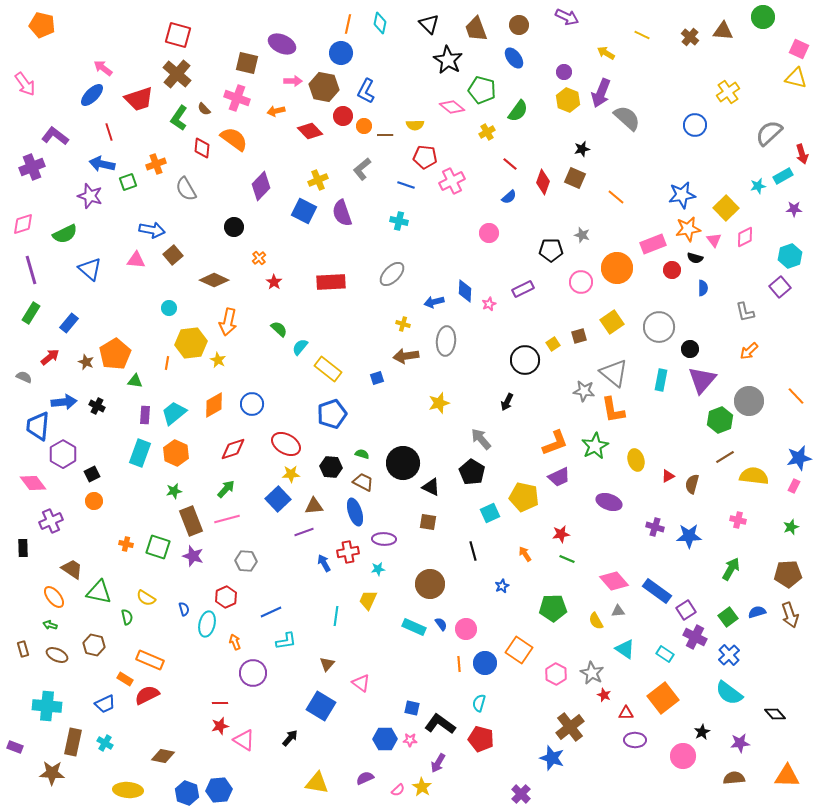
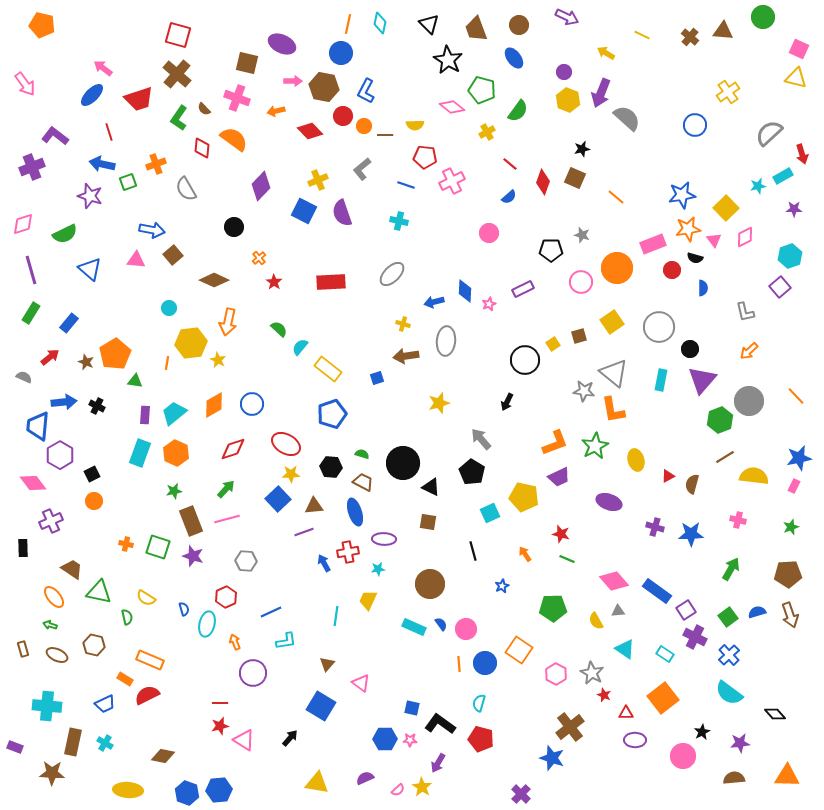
purple hexagon at (63, 454): moved 3 px left, 1 px down
red star at (561, 534): rotated 24 degrees clockwise
blue star at (689, 536): moved 2 px right, 2 px up
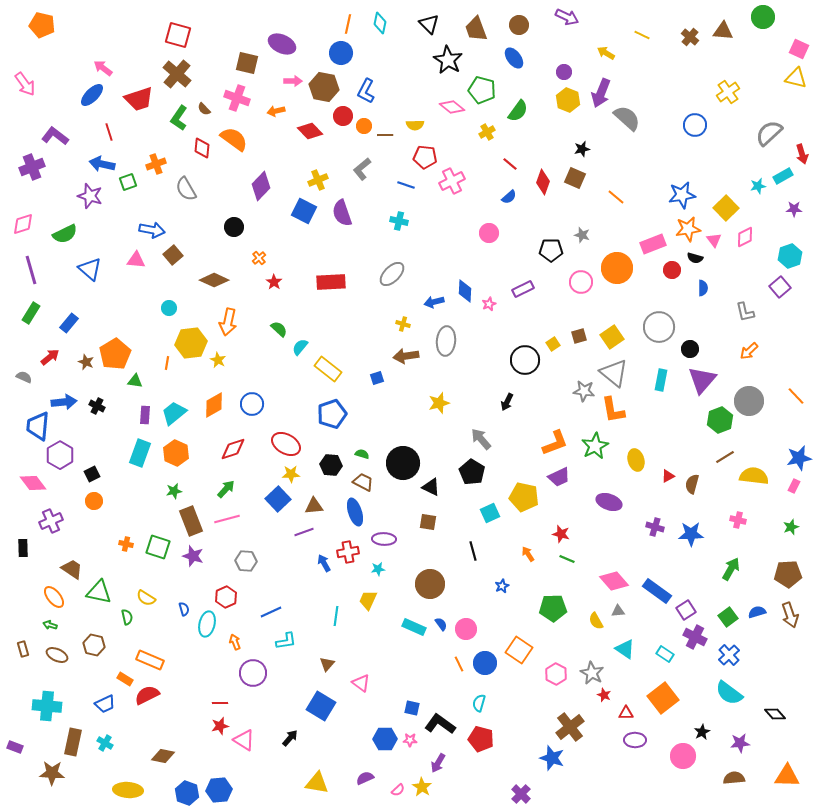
yellow square at (612, 322): moved 15 px down
black hexagon at (331, 467): moved 2 px up
orange arrow at (525, 554): moved 3 px right
orange line at (459, 664): rotated 21 degrees counterclockwise
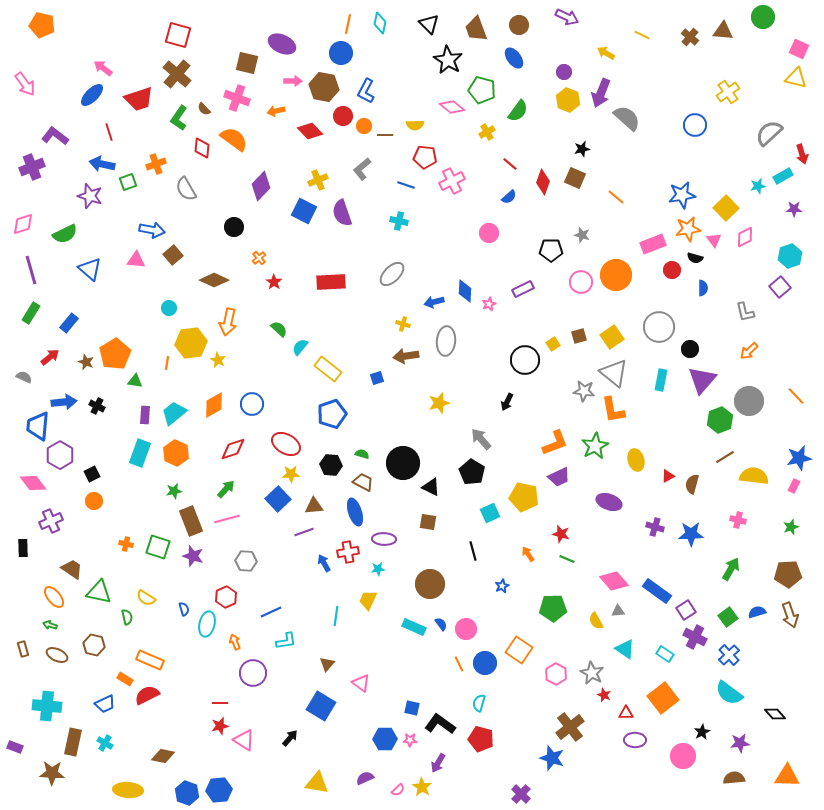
orange circle at (617, 268): moved 1 px left, 7 px down
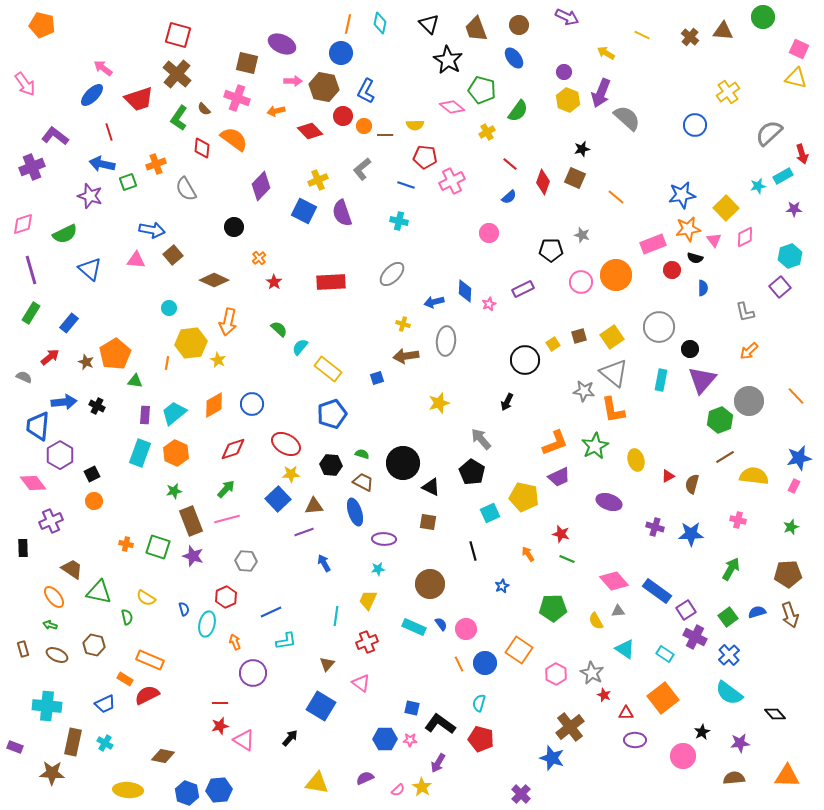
red cross at (348, 552): moved 19 px right, 90 px down; rotated 10 degrees counterclockwise
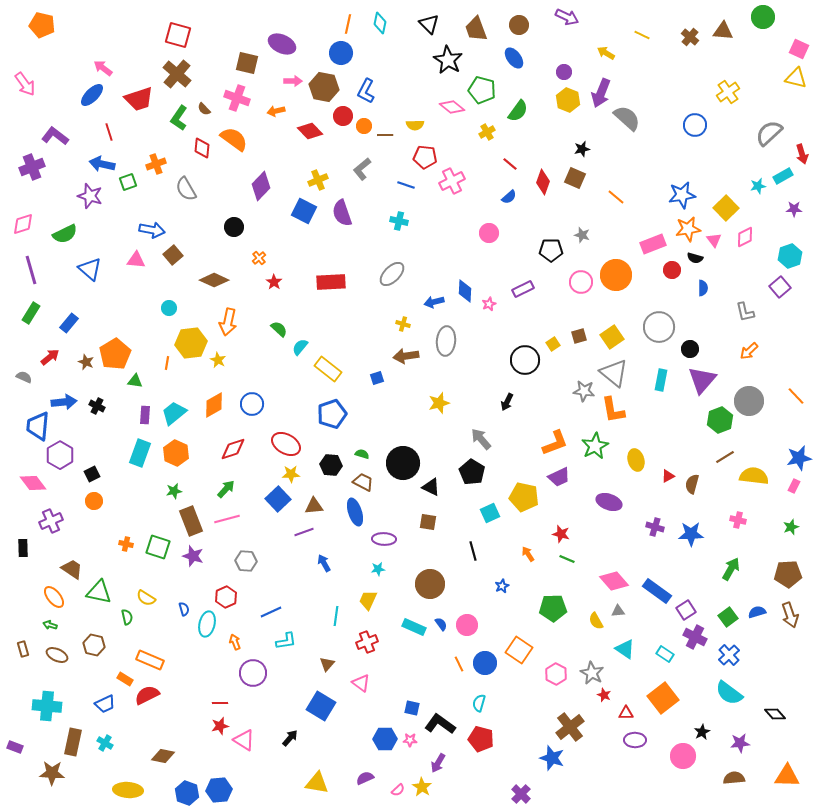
pink circle at (466, 629): moved 1 px right, 4 px up
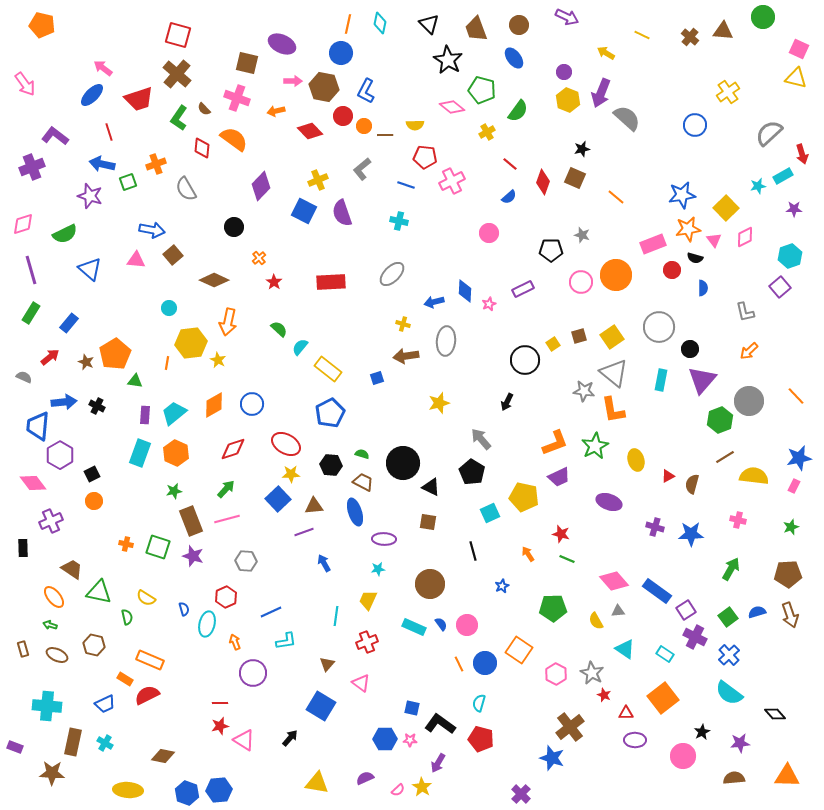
blue pentagon at (332, 414): moved 2 px left, 1 px up; rotated 8 degrees counterclockwise
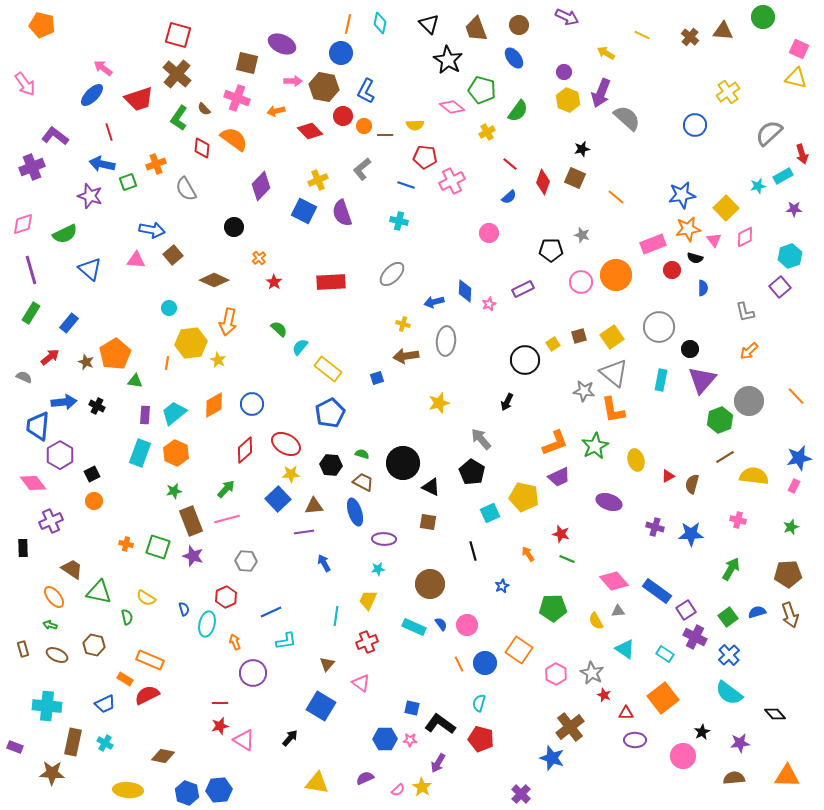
red diamond at (233, 449): moved 12 px right, 1 px down; rotated 24 degrees counterclockwise
purple line at (304, 532): rotated 12 degrees clockwise
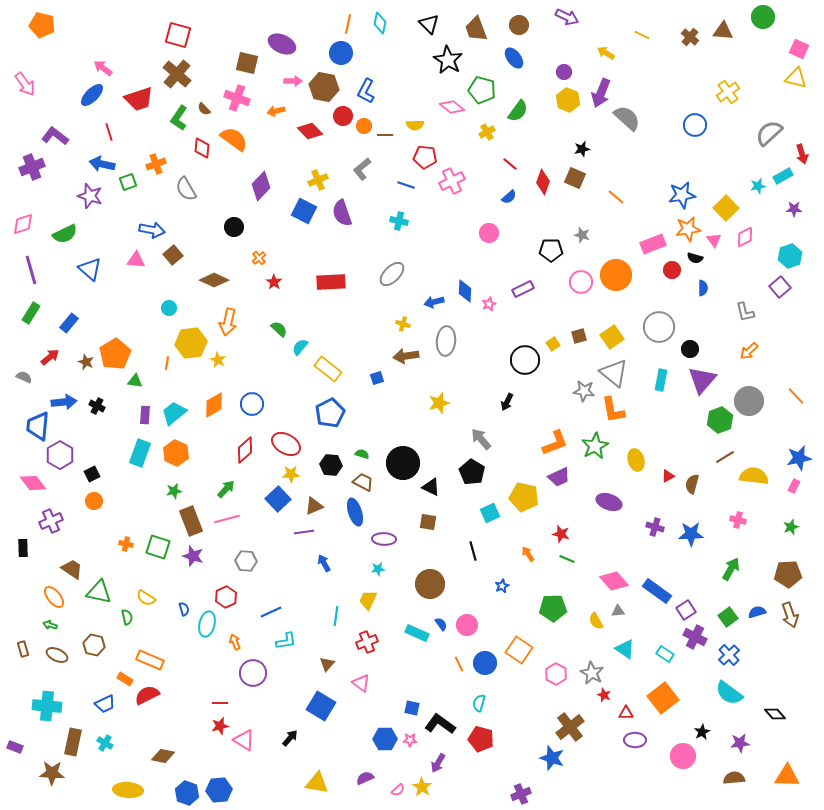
brown triangle at (314, 506): rotated 18 degrees counterclockwise
cyan rectangle at (414, 627): moved 3 px right, 6 px down
purple cross at (521, 794): rotated 24 degrees clockwise
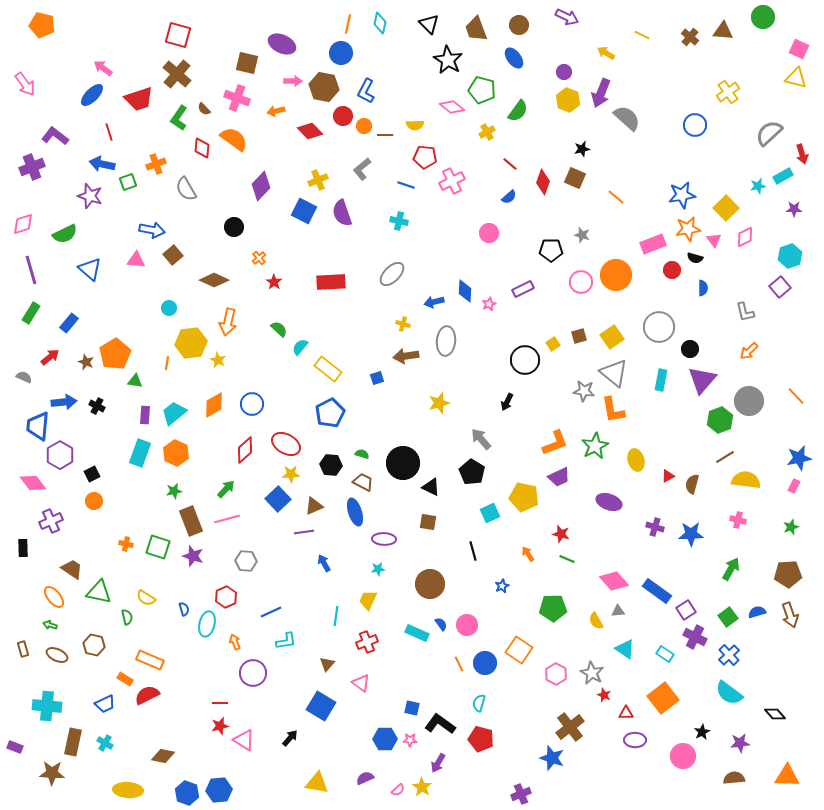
yellow semicircle at (754, 476): moved 8 px left, 4 px down
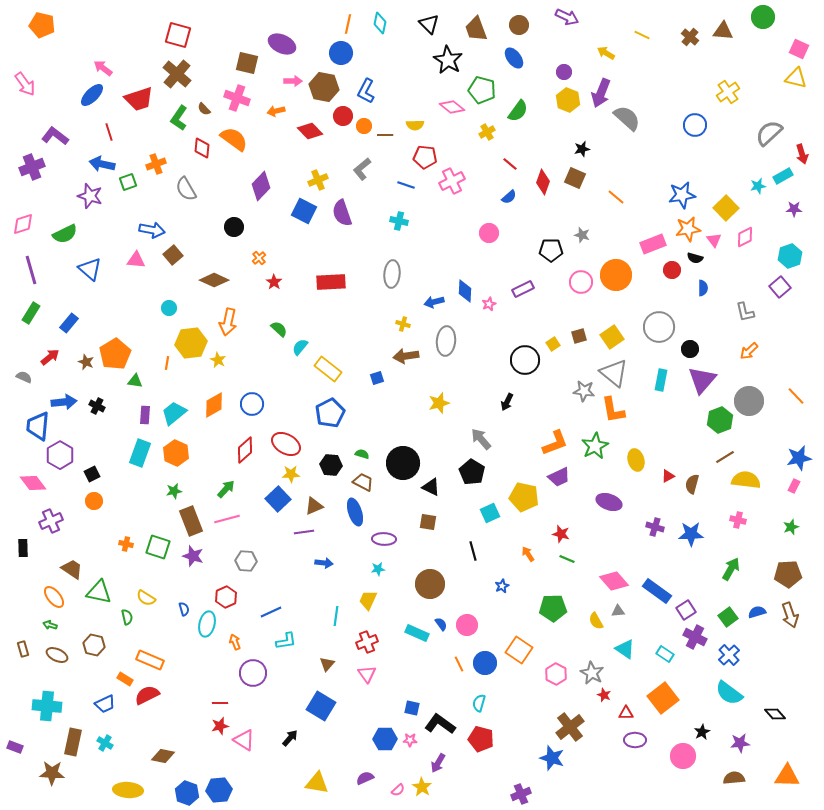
gray ellipse at (392, 274): rotated 40 degrees counterclockwise
blue arrow at (324, 563): rotated 126 degrees clockwise
pink triangle at (361, 683): moved 6 px right, 9 px up; rotated 18 degrees clockwise
